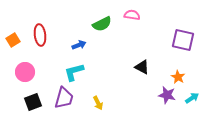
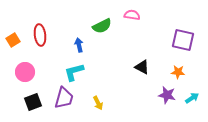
green semicircle: moved 2 px down
blue arrow: rotated 80 degrees counterclockwise
orange star: moved 5 px up; rotated 24 degrees counterclockwise
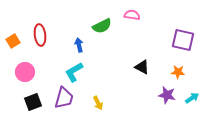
orange square: moved 1 px down
cyan L-shape: rotated 15 degrees counterclockwise
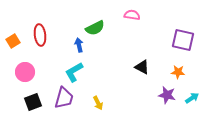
green semicircle: moved 7 px left, 2 px down
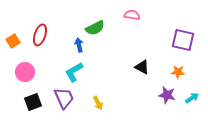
red ellipse: rotated 25 degrees clockwise
purple trapezoid: rotated 40 degrees counterclockwise
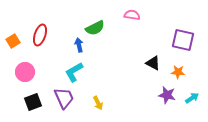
black triangle: moved 11 px right, 4 px up
